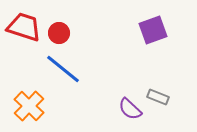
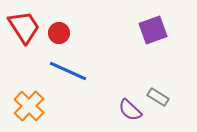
red trapezoid: rotated 39 degrees clockwise
blue line: moved 5 px right, 2 px down; rotated 15 degrees counterclockwise
gray rectangle: rotated 10 degrees clockwise
purple semicircle: moved 1 px down
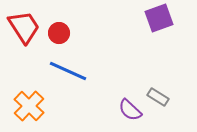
purple square: moved 6 px right, 12 px up
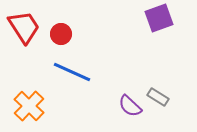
red circle: moved 2 px right, 1 px down
blue line: moved 4 px right, 1 px down
purple semicircle: moved 4 px up
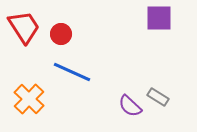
purple square: rotated 20 degrees clockwise
orange cross: moved 7 px up
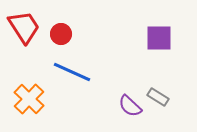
purple square: moved 20 px down
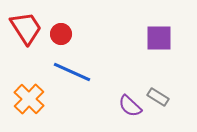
red trapezoid: moved 2 px right, 1 px down
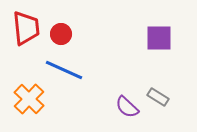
red trapezoid: rotated 27 degrees clockwise
blue line: moved 8 px left, 2 px up
purple semicircle: moved 3 px left, 1 px down
